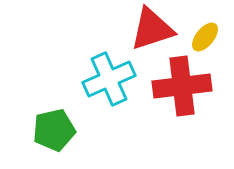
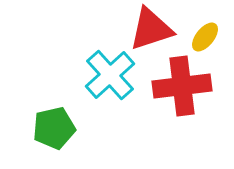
red triangle: moved 1 px left
cyan cross: moved 1 px right, 4 px up; rotated 18 degrees counterclockwise
green pentagon: moved 2 px up
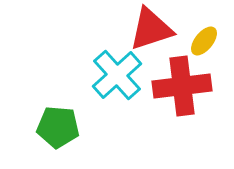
yellow ellipse: moved 1 px left, 4 px down
cyan cross: moved 7 px right
green pentagon: moved 4 px right, 1 px up; rotated 18 degrees clockwise
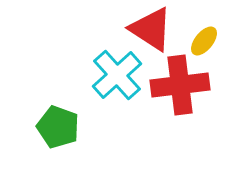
red triangle: rotated 51 degrees clockwise
red cross: moved 2 px left, 1 px up
green pentagon: rotated 15 degrees clockwise
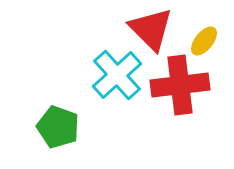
red triangle: rotated 12 degrees clockwise
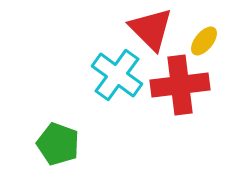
cyan cross: rotated 12 degrees counterclockwise
green pentagon: moved 17 px down
